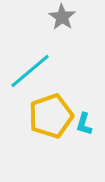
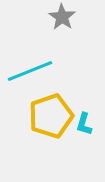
cyan line: rotated 18 degrees clockwise
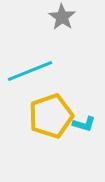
cyan L-shape: rotated 90 degrees counterclockwise
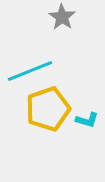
yellow pentagon: moved 3 px left, 7 px up
cyan L-shape: moved 3 px right, 4 px up
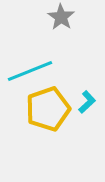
gray star: moved 1 px left
cyan L-shape: moved 18 px up; rotated 60 degrees counterclockwise
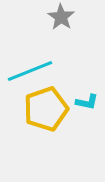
cyan L-shape: rotated 55 degrees clockwise
yellow pentagon: moved 2 px left
